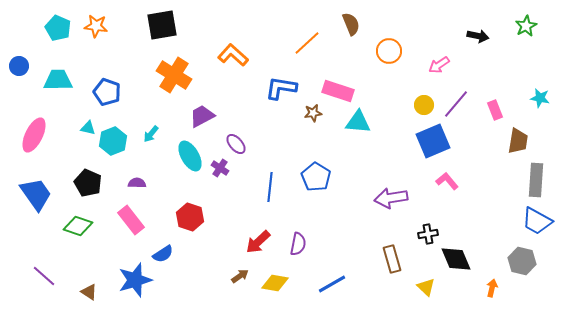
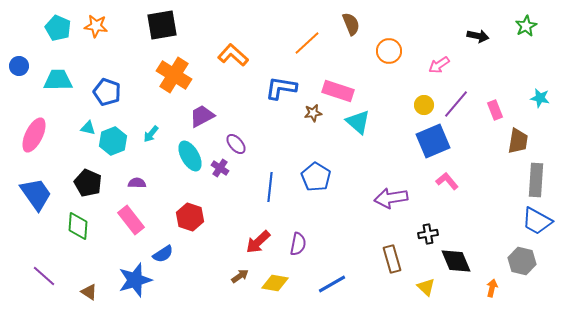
cyan triangle at (358, 122): rotated 36 degrees clockwise
green diamond at (78, 226): rotated 76 degrees clockwise
black diamond at (456, 259): moved 2 px down
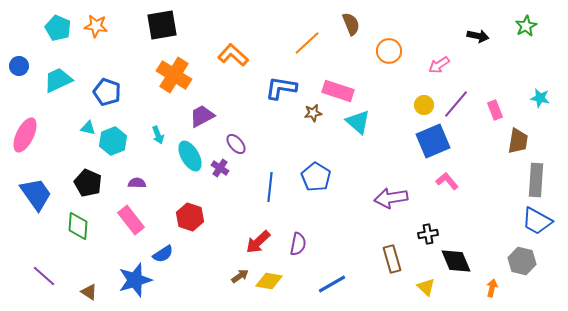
cyan trapezoid at (58, 80): rotated 24 degrees counterclockwise
cyan arrow at (151, 134): moved 7 px right, 1 px down; rotated 60 degrees counterclockwise
pink ellipse at (34, 135): moved 9 px left
yellow diamond at (275, 283): moved 6 px left, 2 px up
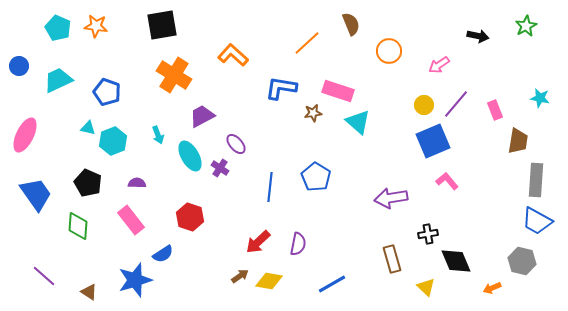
orange arrow at (492, 288): rotated 126 degrees counterclockwise
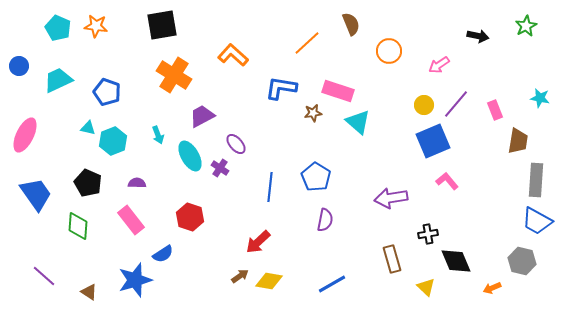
purple semicircle at (298, 244): moved 27 px right, 24 px up
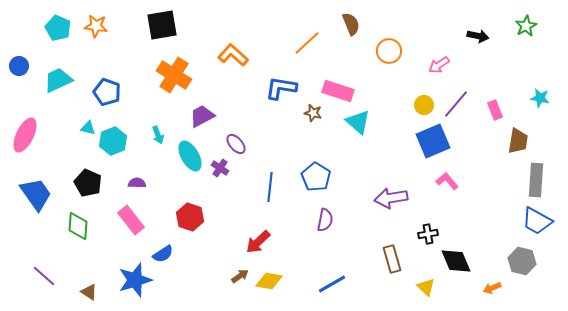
brown star at (313, 113): rotated 24 degrees clockwise
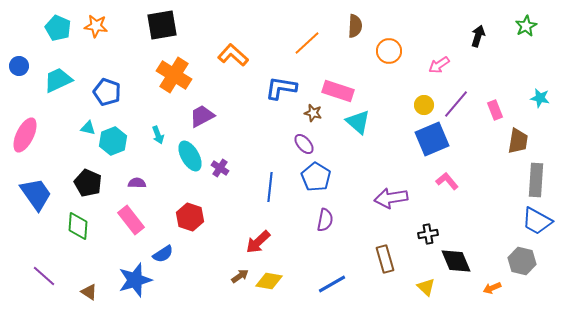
brown semicircle at (351, 24): moved 4 px right, 2 px down; rotated 25 degrees clockwise
black arrow at (478, 36): rotated 85 degrees counterclockwise
blue square at (433, 141): moved 1 px left, 2 px up
purple ellipse at (236, 144): moved 68 px right
brown rectangle at (392, 259): moved 7 px left
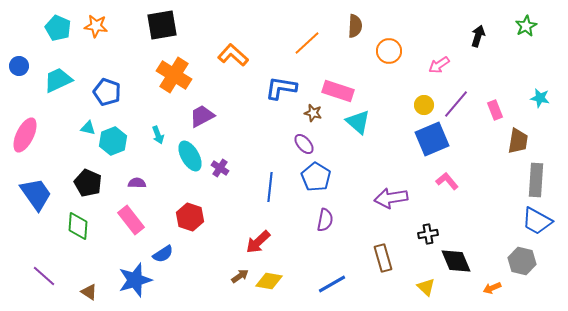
brown rectangle at (385, 259): moved 2 px left, 1 px up
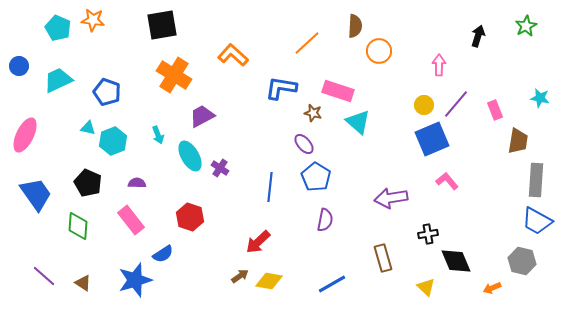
orange star at (96, 26): moved 3 px left, 6 px up
orange circle at (389, 51): moved 10 px left
pink arrow at (439, 65): rotated 125 degrees clockwise
brown triangle at (89, 292): moved 6 px left, 9 px up
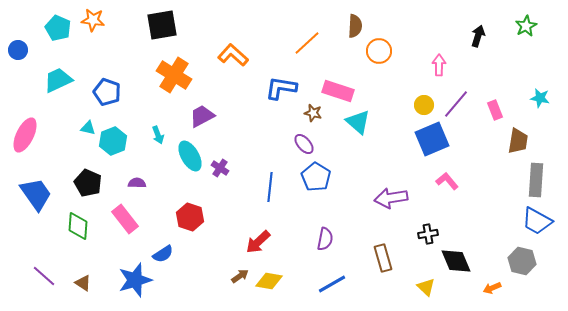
blue circle at (19, 66): moved 1 px left, 16 px up
pink rectangle at (131, 220): moved 6 px left, 1 px up
purple semicircle at (325, 220): moved 19 px down
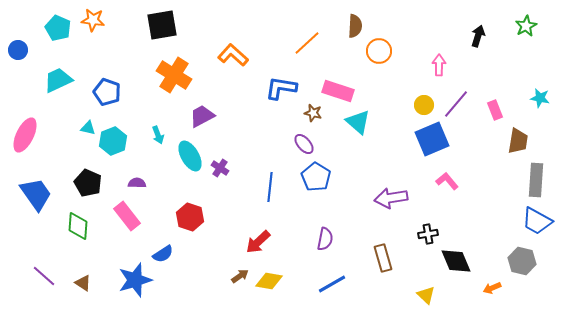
pink rectangle at (125, 219): moved 2 px right, 3 px up
yellow triangle at (426, 287): moved 8 px down
